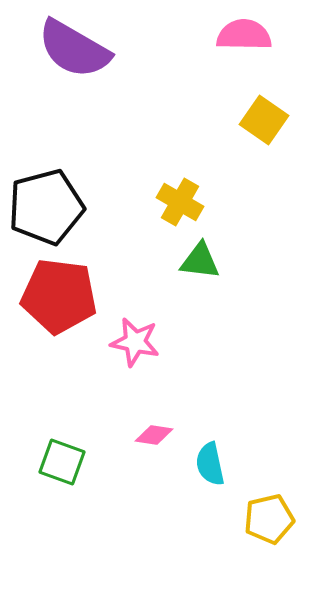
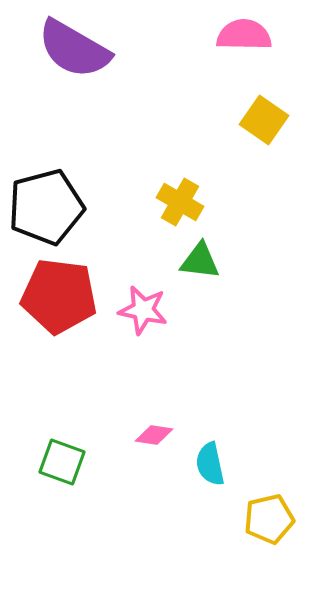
pink star: moved 8 px right, 32 px up
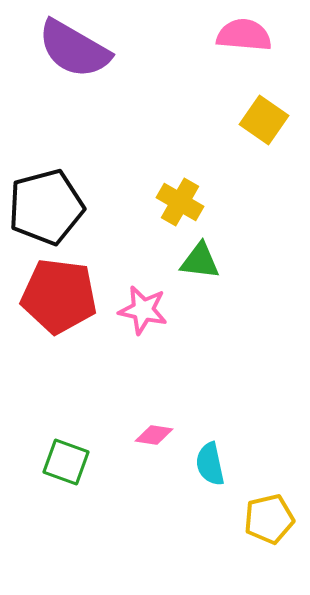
pink semicircle: rotated 4 degrees clockwise
green square: moved 4 px right
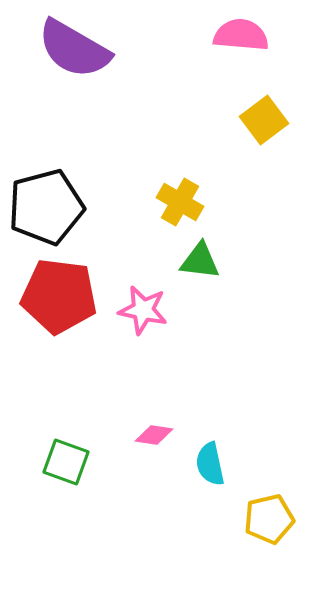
pink semicircle: moved 3 px left
yellow square: rotated 18 degrees clockwise
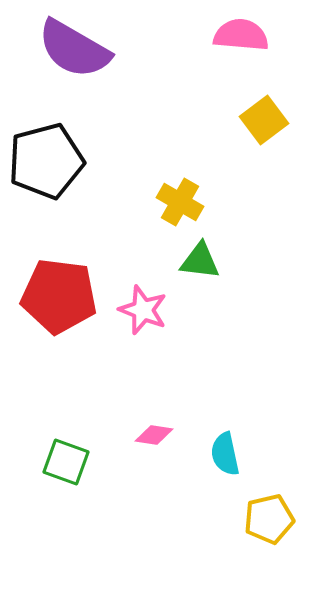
black pentagon: moved 46 px up
pink star: rotated 9 degrees clockwise
cyan semicircle: moved 15 px right, 10 px up
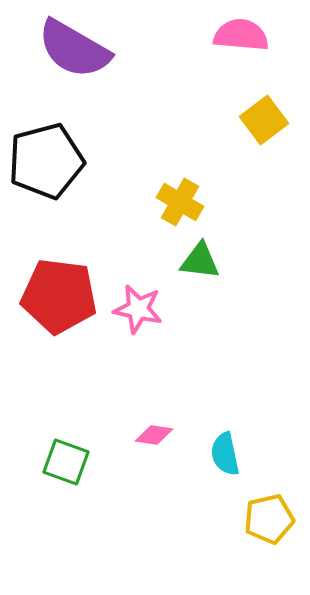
pink star: moved 5 px left, 1 px up; rotated 9 degrees counterclockwise
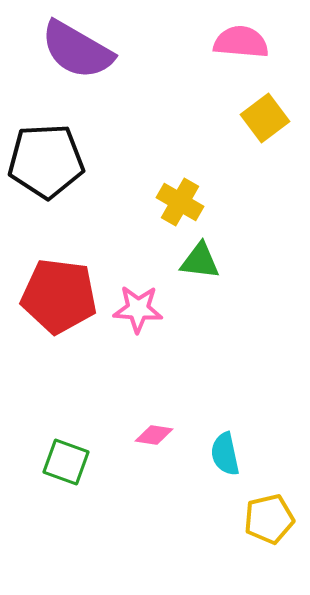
pink semicircle: moved 7 px down
purple semicircle: moved 3 px right, 1 px down
yellow square: moved 1 px right, 2 px up
black pentagon: rotated 12 degrees clockwise
pink star: rotated 9 degrees counterclockwise
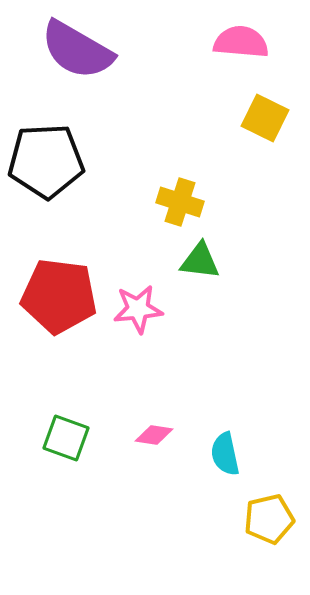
yellow square: rotated 27 degrees counterclockwise
yellow cross: rotated 12 degrees counterclockwise
pink star: rotated 9 degrees counterclockwise
green square: moved 24 px up
